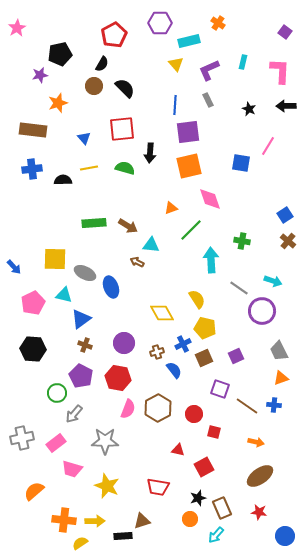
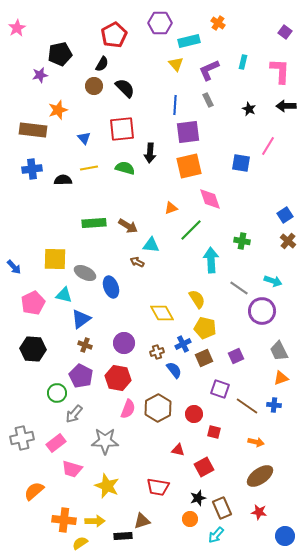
orange star at (58, 103): moved 7 px down
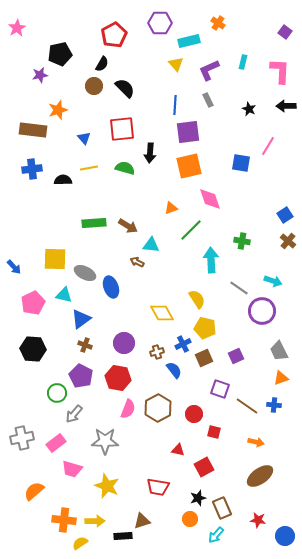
red star at (259, 512): moved 1 px left, 8 px down
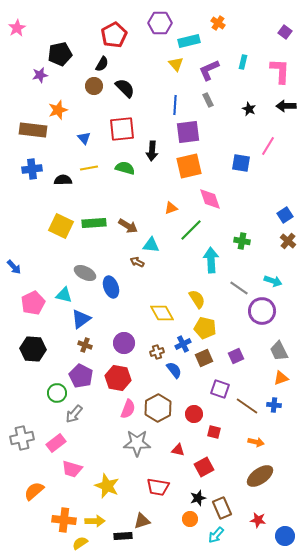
black arrow at (150, 153): moved 2 px right, 2 px up
yellow square at (55, 259): moved 6 px right, 33 px up; rotated 25 degrees clockwise
gray star at (105, 441): moved 32 px right, 2 px down
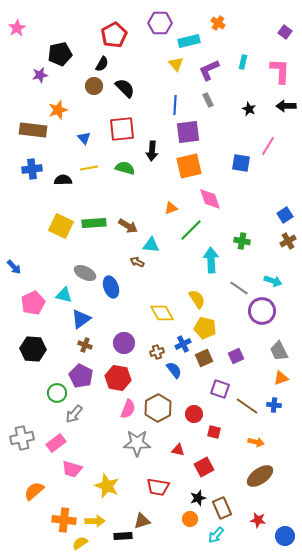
brown cross at (288, 241): rotated 21 degrees clockwise
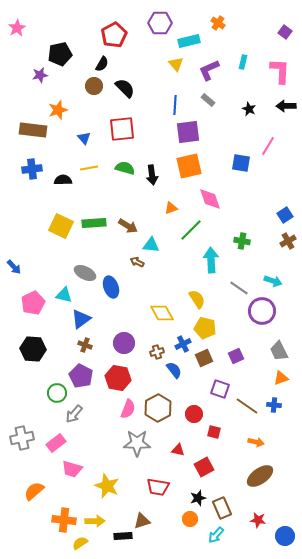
gray rectangle at (208, 100): rotated 24 degrees counterclockwise
black arrow at (152, 151): moved 24 px down; rotated 12 degrees counterclockwise
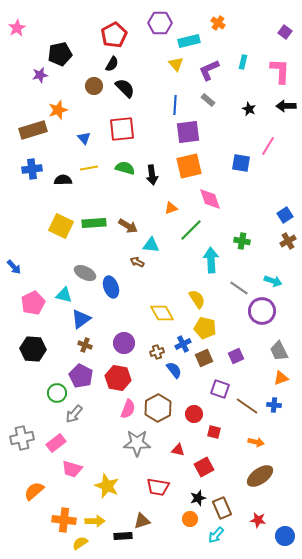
black semicircle at (102, 64): moved 10 px right
brown rectangle at (33, 130): rotated 24 degrees counterclockwise
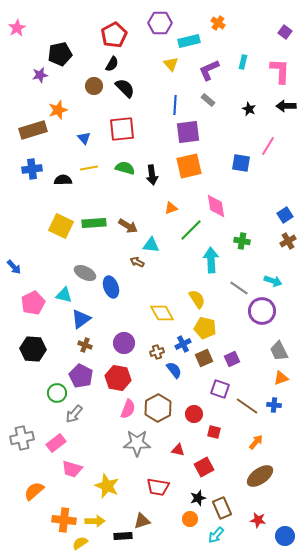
yellow triangle at (176, 64): moved 5 px left
pink diamond at (210, 199): moved 6 px right, 7 px down; rotated 10 degrees clockwise
purple square at (236, 356): moved 4 px left, 3 px down
orange arrow at (256, 442): rotated 63 degrees counterclockwise
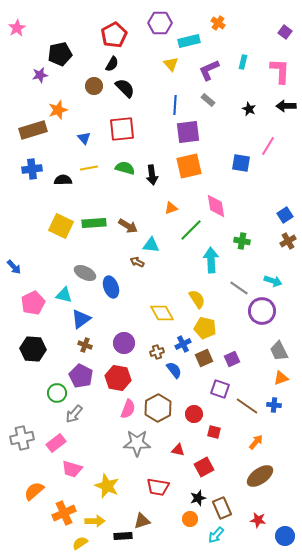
orange cross at (64, 520): moved 7 px up; rotated 30 degrees counterclockwise
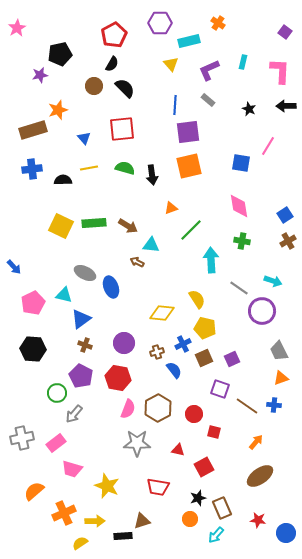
pink diamond at (216, 206): moved 23 px right
yellow diamond at (162, 313): rotated 55 degrees counterclockwise
blue circle at (285, 536): moved 1 px right, 3 px up
